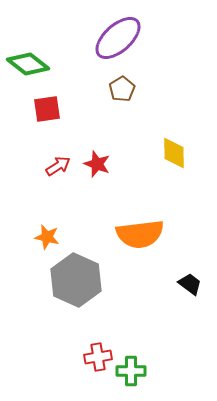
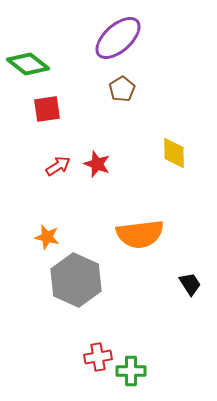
black trapezoid: rotated 20 degrees clockwise
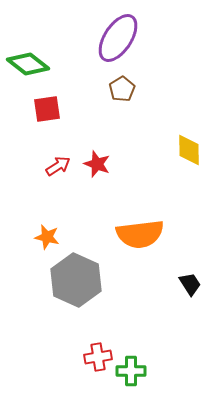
purple ellipse: rotated 15 degrees counterclockwise
yellow diamond: moved 15 px right, 3 px up
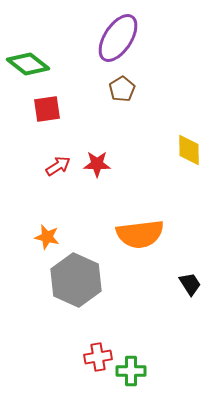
red star: rotated 20 degrees counterclockwise
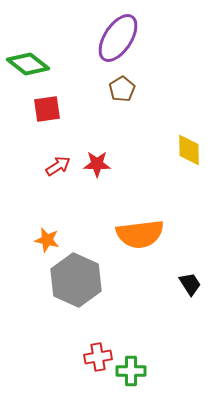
orange star: moved 3 px down
